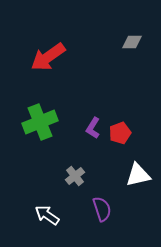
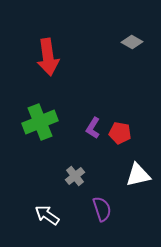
gray diamond: rotated 30 degrees clockwise
red arrow: rotated 63 degrees counterclockwise
red pentagon: rotated 30 degrees clockwise
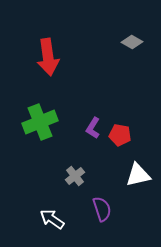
red pentagon: moved 2 px down
white arrow: moved 5 px right, 4 px down
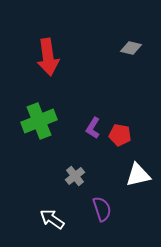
gray diamond: moved 1 px left, 6 px down; rotated 15 degrees counterclockwise
green cross: moved 1 px left, 1 px up
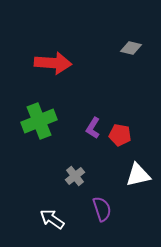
red arrow: moved 5 px right, 6 px down; rotated 78 degrees counterclockwise
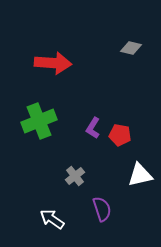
white triangle: moved 2 px right
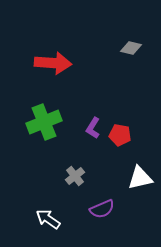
green cross: moved 5 px right, 1 px down
white triangle: moved 3 px down
purple semicircle: rotated 85 degrees clockwise
white arrow: moved 4 px left
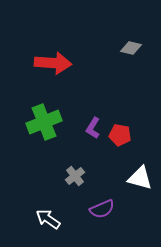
white triangle: rotated 28 degrees clockwise
